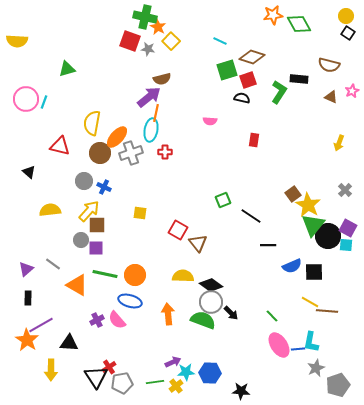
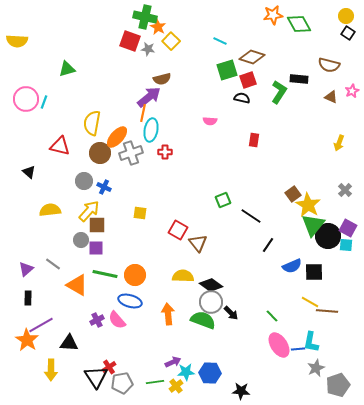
orange line at (156, 113): moved 13 px left
black line at (268, 245): rotated 56 degrees counterclockwise
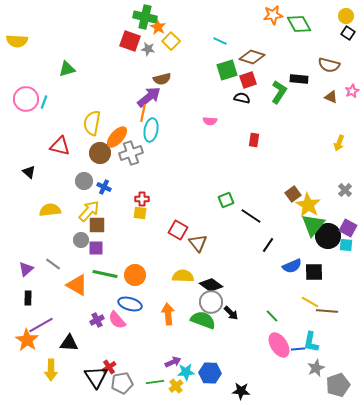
red cross at (165, 152): moved 23 px left, 47 px down
green square at (223, 200): moved 3 px right
blue ellipse at (130, 301): moved 3 px down
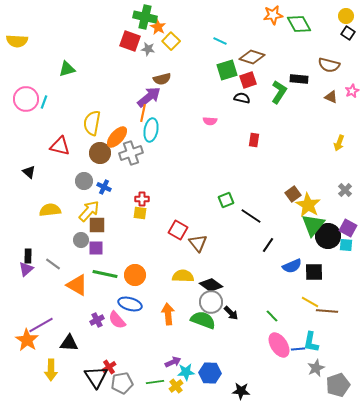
black rectangle at (28, 298): moved 42 px up
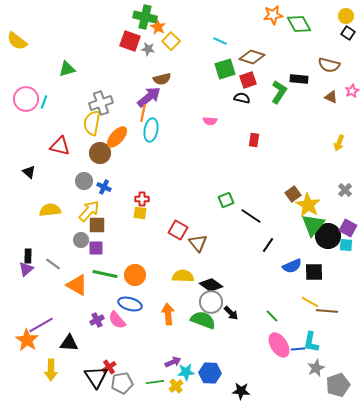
yellow semicircle at (17, 41): rotated 35 degrees clockwise
green square at (227, 70): moved 2 px left, 1 px up
gray cross at (131, 153): moved 30 px left, 50 px up
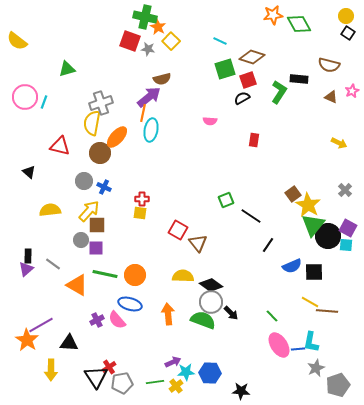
black semicircle at (242, 98): rotated 42 degrees counterclockwise
pink circle at (26, 99): moved 1 px left, 2 px up
yellow arrow at (339, 143): rotated 84 degrees counterclockwise
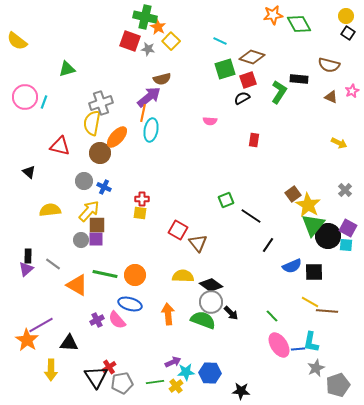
purple square at (96, 248): moved 9 px up
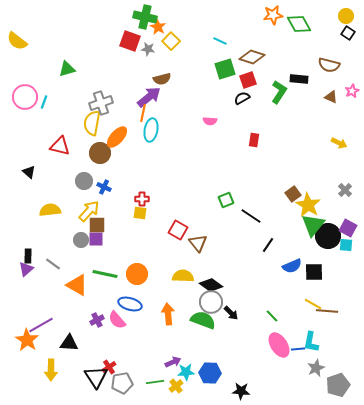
orange circle at (135, 275): moved 2 px right, 1 px up
yellow line at (310, 302): moved 3 px right, 2 px down
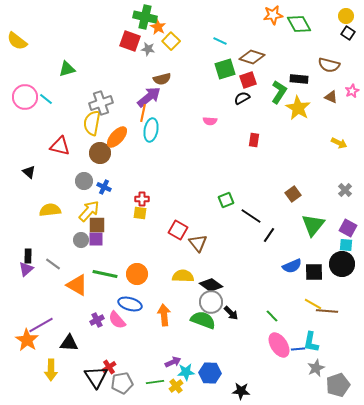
cyan line at (44, 102): moved 2 px right, 3 px up; rotated 72 degrees counterclockwise
yellow star at (308, 205): moved 10 px left, 97 px up
black circle at (328, 236): moved 14 px right, 28 px down
black line at (268, 245): moved 1 px right, 10 px up
orange arrow at (168, 314): moved 4 px left, 1 px down
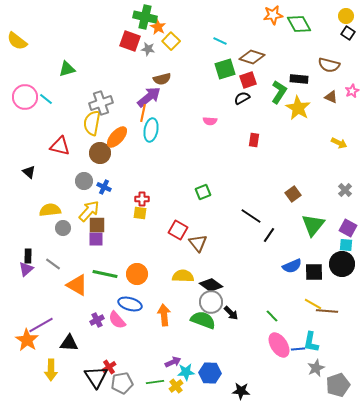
green square at (226, 200): moved 23 px left, 8 px up
gray circle at (81, 240): moved 18 px left, 12 px up
